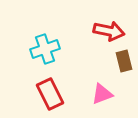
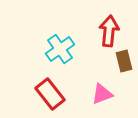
red arrow: rotated 96 degrees counterclockwise
cyan cross: moved 15 px right; rotated 16 degrees counterclockwise
red rectangle: rotated 12 degrees counterclockwise
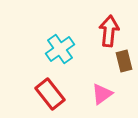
pink triangle: rotated 15 degrees counterclockwise
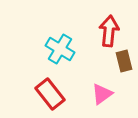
cyan cross: rotated 24 degrees counterclockwise
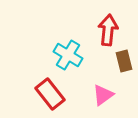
red arrow: moved 1 px left, 1 px up
cyan cross: moved 8 px right, 6 px down
pink triangle: moved 1 px right, 1 px down
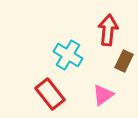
brown rectangle: rotated 40 degrees clockwise
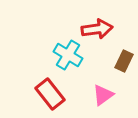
red arrow: moved 11 px left, 1 px up; rotated 76 degrees clockwise
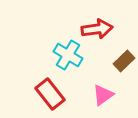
brown rectangle: rotated 20 degrees clockwise
